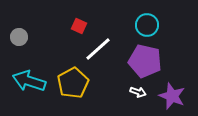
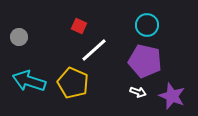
white line: moved 4 px left, 1 px down
yellow pentagon: rotated 20 degrees counterclockwise
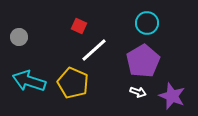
cyan circle: moved 2 px up
purple pentagon: moved 2 px left; rotated 28 degrees clockwise
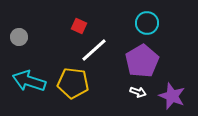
purple pentagon: moved 1 px left
yellow pentagon: rotated 16 degrees counterclockwise
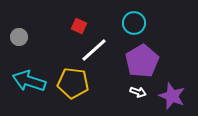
cyan circle: moved 13 px left
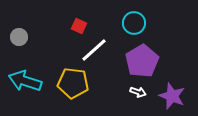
cyan arrow: moved 4 px left
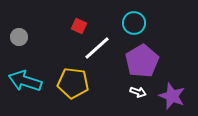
white line: moved 3 px right, 2 px up
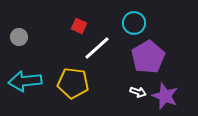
purple pentagon: moved 6 px right, 4 px up
cyan arrow: rotated 24 degrees counterclockwise
purple star: moved 7 px left
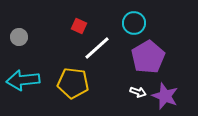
cyan arrow: moved 2 px left, 1 px up
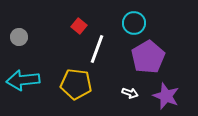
red square: rotated 14 degrees clockwise
white line: moved 1 px down; rotated 28 degrees counterclockwise
yellow pentagon: moved 3 px right, 1 px down
white arrow: moved 8 px left, 1 px down
purple star: moved 1 px right
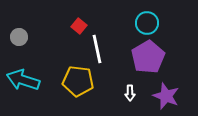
cyan circle: moved 13 px right
white line: rotated 32 degrees counterclockwise
cyan arrow: rotated 24 degrees clockwise
yellow pentagon: moved 2 px right, 3 px up
white arrow: rotated 70 degrees clockwise
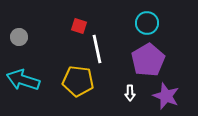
red square: rotated 21 degrees counterclockwise
purple pentagon: moved 3 px down
